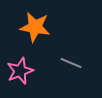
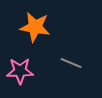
pink star: rotated 20 degrees clockwise
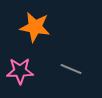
gray line: moved 6 px down
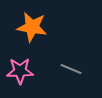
orange star: moved 3 px left
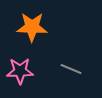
orange star: rotated 8 degrees counterclockwise
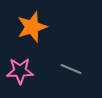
orange star: rotated 20 degrees counterclockwise
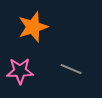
orange star: moved 1 px right
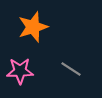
gray line: rotated 10 degrees clockwise
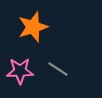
gray line: moved 13 px left
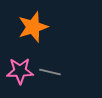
gray line: moved 8 px left, 3 px down; rotated 20 degrees counterclockwise
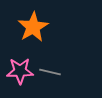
orange star: rotated 12 degrees counterclockwise
